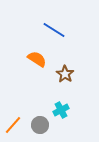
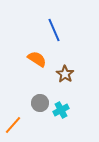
blue line: rotated 35 degrees clockwise
gray circle: moved 22 px up
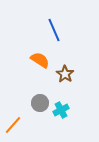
orange semicircle: moved 3 px right, 1 px down
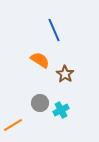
orange line: rotated 18 degrees clockwise
